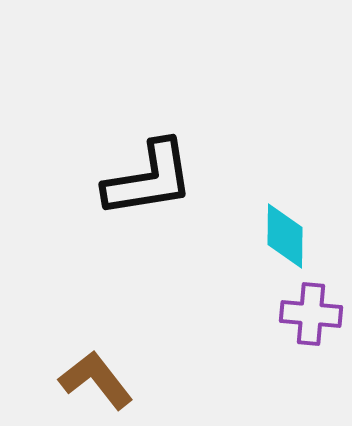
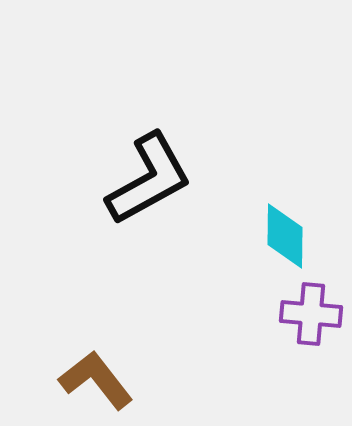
black L-shape: rotated 20 degrees counterclockwise
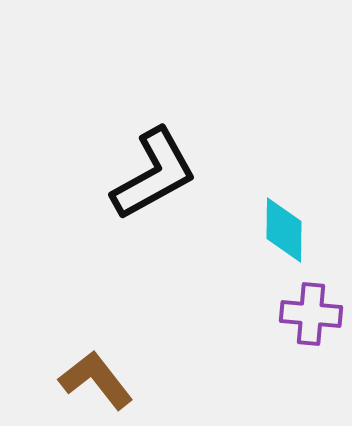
black L-shape: moved 5 px right, 5 px up
cyan diamond: moved 1 px left, 6 px up
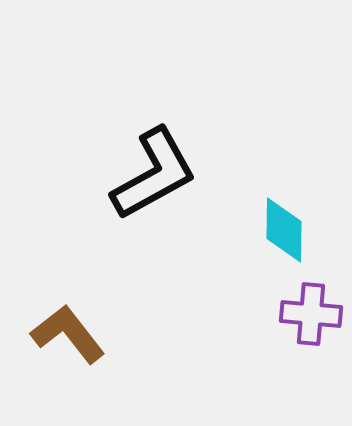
brown L-shape: moved 28 px left, 46 px up
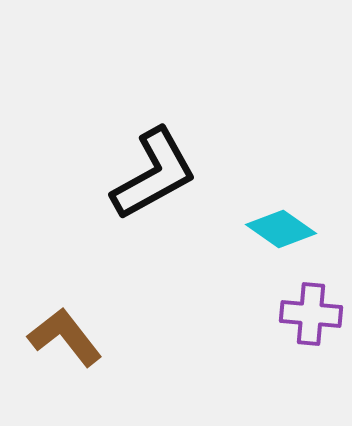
cyan diamond: moved 3 px left, 1 px up; rotated 56 degrees counterclockwise
brown L-shape: moved 3 px left, 3 px down
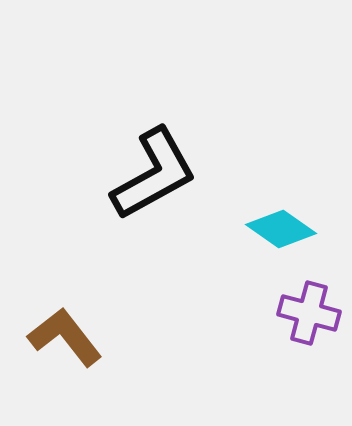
purple cross: moved 2 px left, 1 px up; rotated 10 degrees clockwise
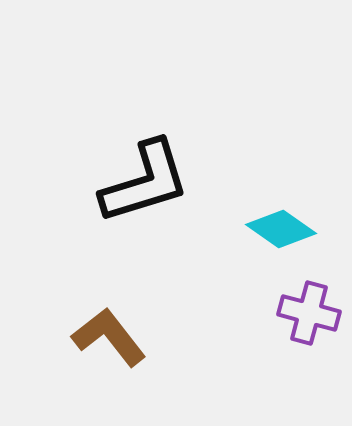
black L-shape: moved 9 px left, 8 px down; rotated 12 degrees clockwise
brown L-shape: moved 44 px right
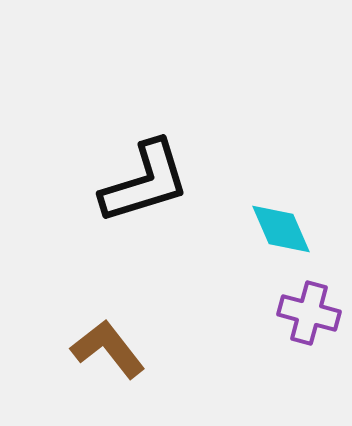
cyan diamond: rotated 32 degrees clockwise
brown L-shape: moved 1 px left, 12 px down
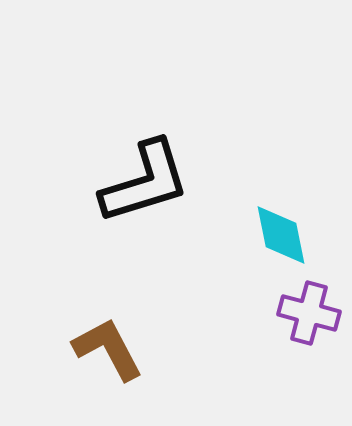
cyan diamond: moved 6 px down; rotated 12 degrees clockwise
brown L-shape: rotated 10 degrees clockwise
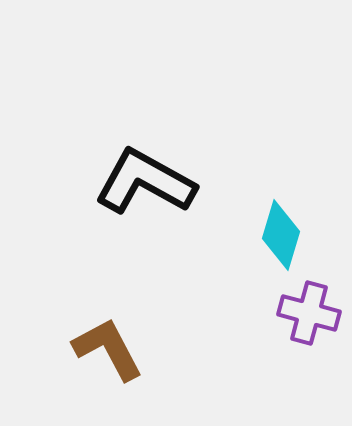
black L-shape: rotated 134 degrees counterclockwise
cyan diamond: rotated 28 degrees clockwise
